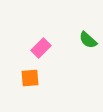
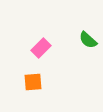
orange square: moved 3 px right, 4 px down
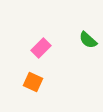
orange square: rotated 30 degrees clockwise
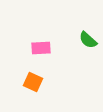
pink rectangle: rotated 42 degrees clockwise
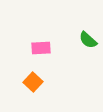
orange square: rotated 18 degrees clockwise
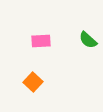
pink rectangle: moved 7 px up
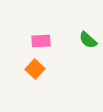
orange square: moved 2 px right, 13 px up
